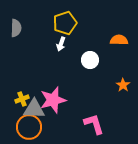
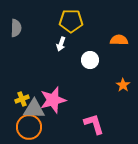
yellow pentagon: moved 6 px right, 2 px up; rotated 20 degrees clockwise
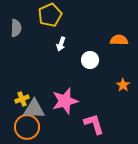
yellow pentagon: moved 21 px left, 6 px up; rotated 25 degrees counterclockwise
pink star: moved 12 px right, 1 px down
orange circle: moved 2 px left
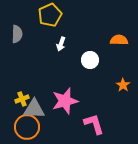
gray semicircle: moved 1 px right, 6 px down
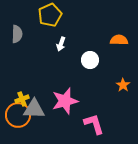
orange circle: moved 9 px left, 12 px up
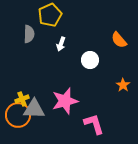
gray semicircle: moved 12 px right
orange semicircle: rotated 132 degrees counterclockwise
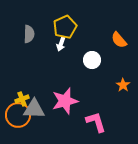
yellow pentagon: moved 15 px right, 12 px down
white circle: moved 2 px right
pink L-shape: moved 2 px right, 2 px up
